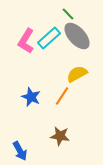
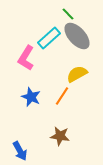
pink L-shape: moved 17 px down
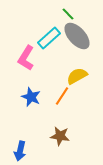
yellow semicircle: moved 2 px down
blue arrow: rotated 42 degrees clockwise
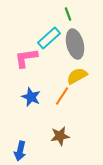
green line: rotated 24 degrees clockwise
gray ellipse: moved 2 px left, 8 px down; rotated 28 degrees clockwise
pink L-shape: rotated 50 degrees clockwise
brown star: rotated 18 degrees counterclockwise
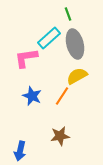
blue star: moved 1 px right, 1 px up
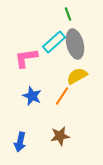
cyan rectangle: moved 5 px right, 4 px down
blue arrow: moved 9 px up
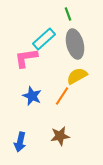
cyan rectangle: moved 10 px left, 3 px up
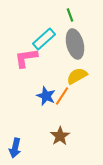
green line: moved 2 px right, 1 px down
blue star: moved 14 px right
brown star: rotated 24 degrees counterclockwise
blue arrow: moved 5 px left, 6 px down
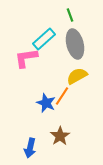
blue star: moved 7 px down
blue arrow: moved 15 px right
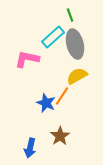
cyan rectangle: moved 9 px right, 2 px up
pink L-shape: moved 1 px right, 1 px down; rotated 20 degrees clockwise
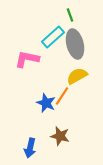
brown star: rotated 24 degrees counterclockwise
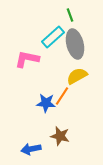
blue star: rotated 18 degrees counterclockwise
blue arrow: moved 1 px right, 1 px down; rotated 66 degrees clockwise
